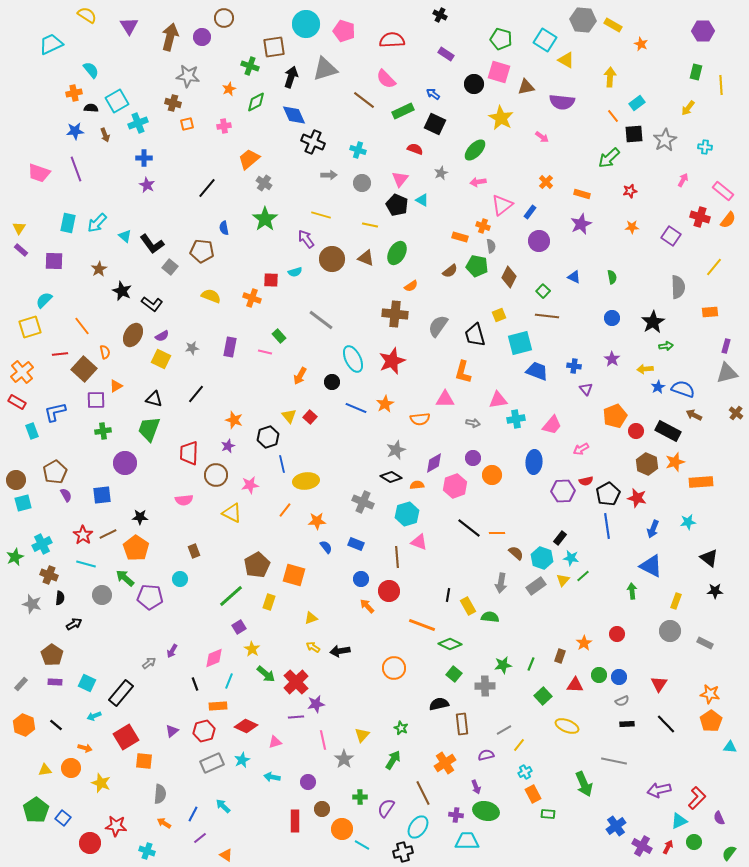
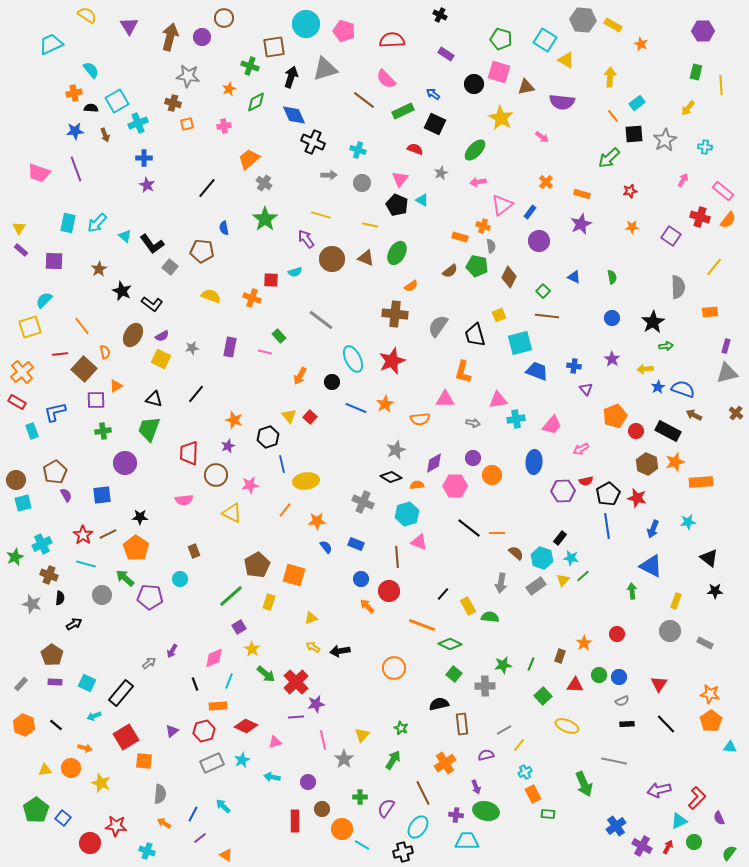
pink hexagon at (455, 486): rotated 20 degrees clockwise
black line at (448, 595): moved 5 px left, 1 px up; rotated 32 degrees clockwise
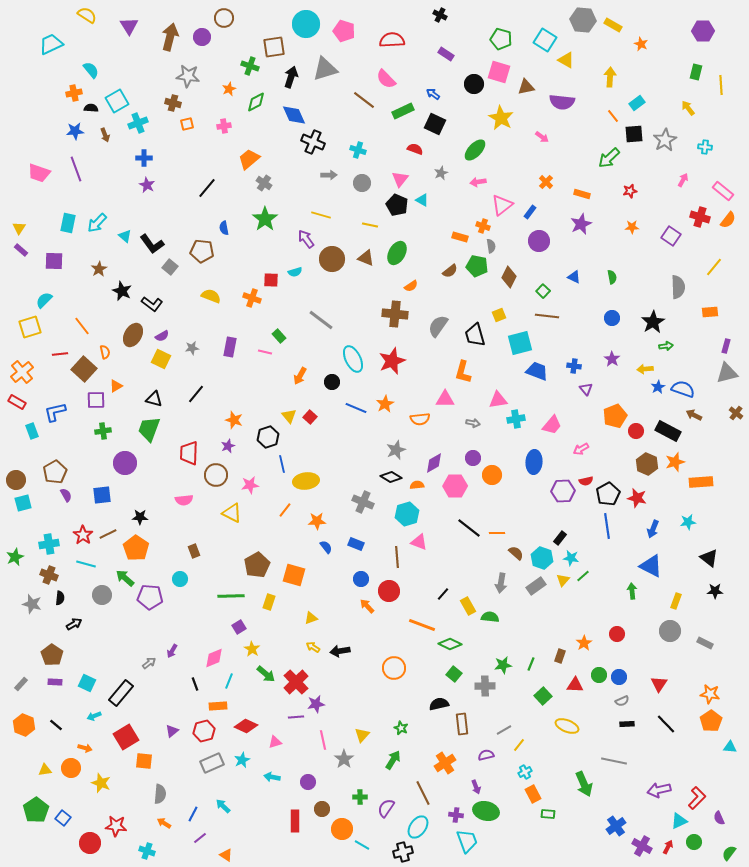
yellow arrow at (688, 108): rotated 105 degrees clockwise
cyan cross at (42, 544): moved 7 px right; rotated 18 degrees clockwise
green line at (231, 596): rotated 40 degrees clockwise
cyan trapezoid at (467, 841): rotated 70 degrees clockwise
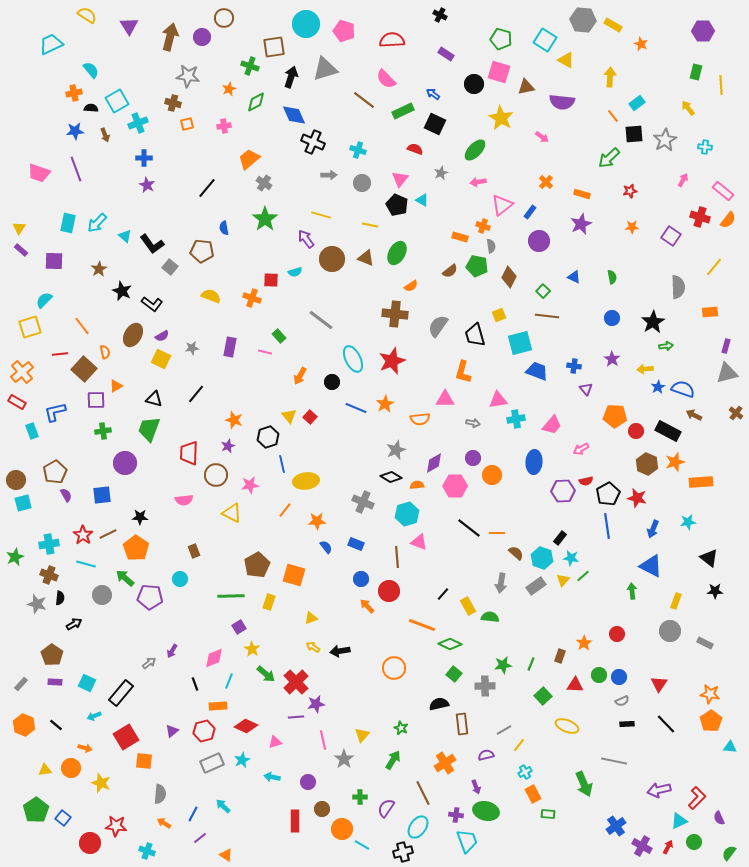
orange pentagon at (615, 416): rotated 25 degrees clockwise
gray star at (32, 604): moved 5 px right
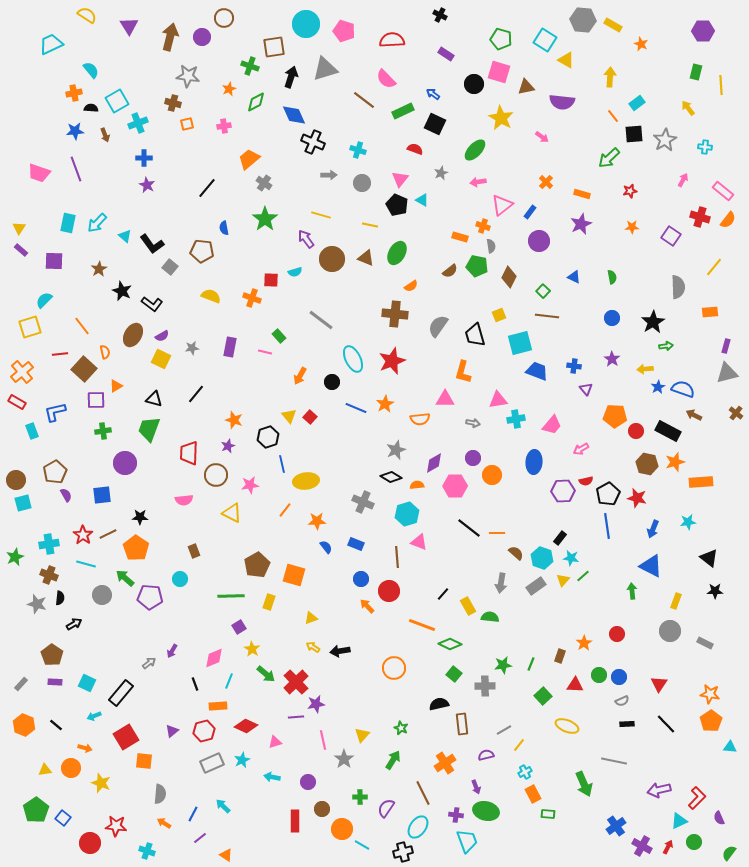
brown hexagon at (647, 464): rotated 10 degrees counterclockwise
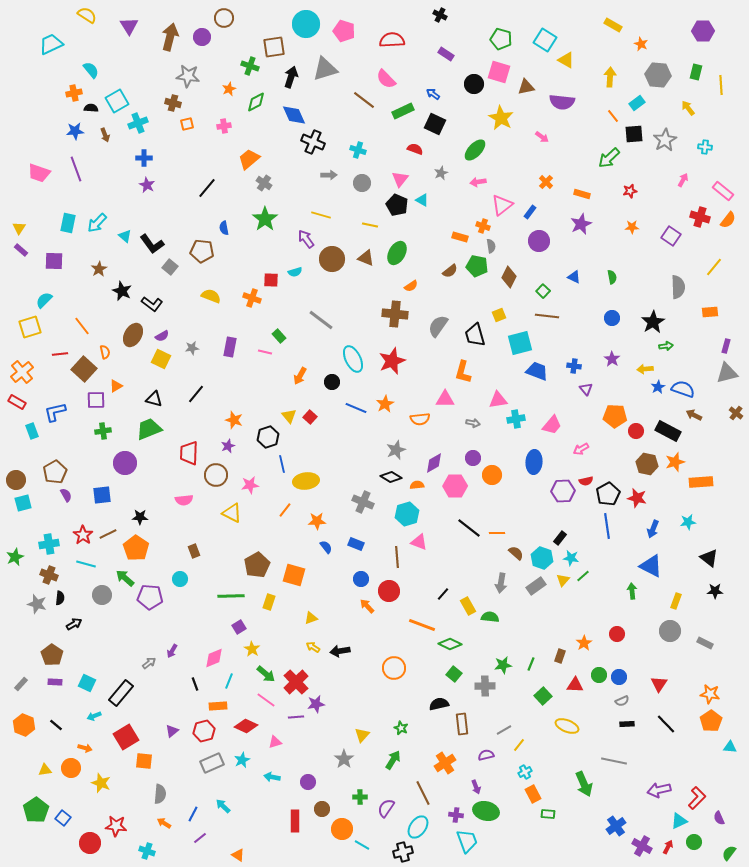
gray hexagon at (583, 20): moved 75 px right, 55 px down
green trapezoid at (149, 429): rotated 48 degrees clockwise
pink line at (323, 740): moved 57 px left, 40 px up; rotated 42 degrees counterclockwise
orange triangle at (226, 855): moved 12 px right
